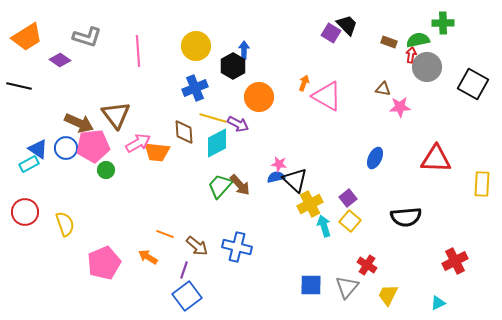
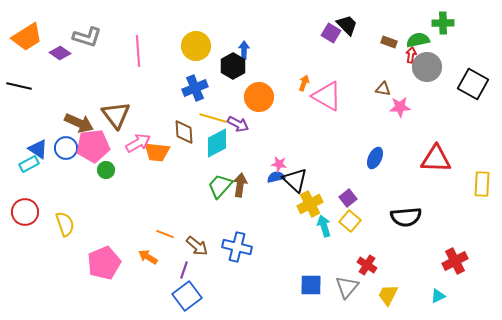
purple diamond at (60, 60): moved 7 px up
brown arrow at (240, 185): rotated 130 degrees counterclockwise
cyan triangle at (438, 303): moved 7 px up
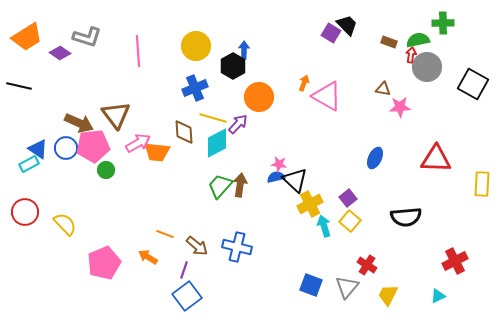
purple arrow at (238, 124): rotated 75 degrees counterclockwise
yellow semicircle at (65, 224): rotated 25 degrees counterclockwise
blue square at (311, 285): rotated 20 degrees clockwise
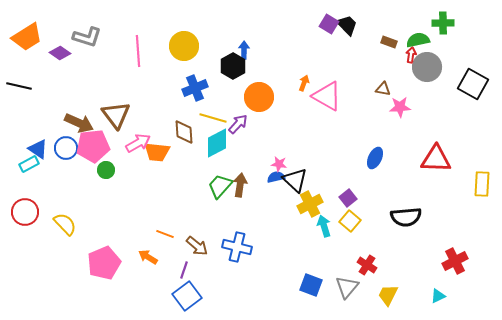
purple square at (331, 33): moved 2 px left, 9 px up
yellow circle at (196, 46): moved 12 px left
